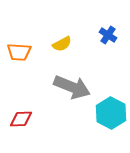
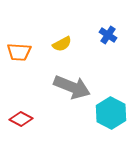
red diamond: rotated 30 degrees clockwise
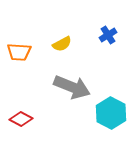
blue cross: rotated 24 degrees clockwise
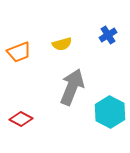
yellow semicircle: rotated 12 degrees clockwise
orange trapezoid: rotated 25 degrees counterclockwise
gray arrow: rotated 90 degrees counterclockwise
cyan hexagon: moved 1 px left, 1 px up
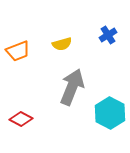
orange trapezoid: moved 1 px left, 1 px up
cyan hexagon: moved 1 px down
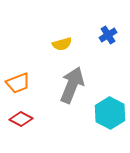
orange trapezoid: moved 32 px down
gray arrow: moved 2 px up
